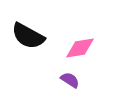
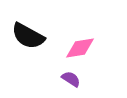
purple semicircle: moved 1 px right, 1 px up
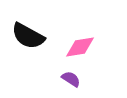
pink diamond: moved 1 px up
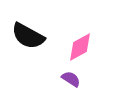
pink diamond: rotated 20 degrees counterclockwise
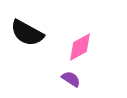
black semicircle: moved 1 px left, 3 px up
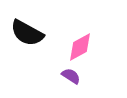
purple semicircle: moved 3 px up
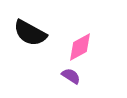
black semicircle: moved 3 px right
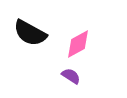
pink diamond: moved 2 px left, 3 px up
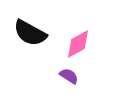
purple semicircle: moved 2 px left
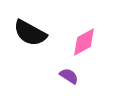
pink diamond: moved 6 px right, 2 px up
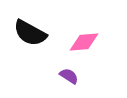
pink diamond: rotated 24 degrees clockwise
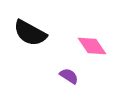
pink diamond: moved 8 px right, 4 px down; rotated 60 degrees clockwise
